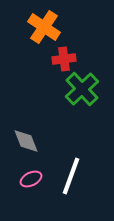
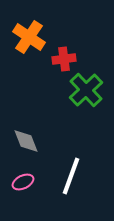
orange cross: moved 15 px left, 10 px down
green cross: moved 4 px right, 1 px down
pink ellipse: moved 8 px left, 3 px down
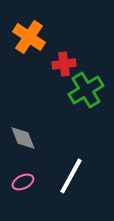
red cross: moved 5 px down
green cross: rotated 12 degrees clockwise
gray diamond: moved 3 px left, 3 px up
white line: rotated 9 degrees clockwise
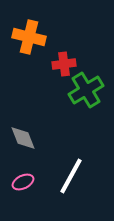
orange cross: rotated 20 degrees counterclockwise
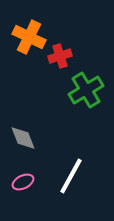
orange cross: rotated 12 degrees clockwise
red cross: moved 4 px left, 8 px up; rotated 10 degrees counterclockwise
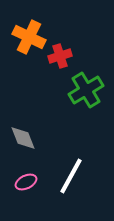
pink ellipse: moved 3 px right
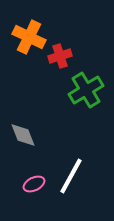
gray diamond: moved 3 px up
pink ellipse: moved 8 px right, 2 px down
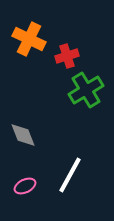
orange cross: moved 2 px down
red cross: moved 7 px right
white line: moved 1 px left, 1 px up
pink ellipse: moved 9 px left, 2 px down
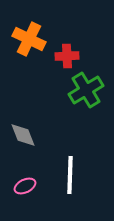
red cross: rotated 15 degrees clockwise
white line: rotated 27 degrees counterclockwise
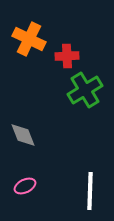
green cross: moved 1 px left
white line: moved 20 px right, 16 px down
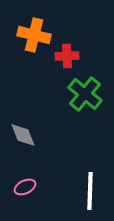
orange cross: moved 5 px right, 4 px up; rotated 12 degrees counterclockwise
green cross: moved 4 px down; rotated 20 degrees counterclockwise
pink ellipse: moved 1 px down
